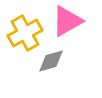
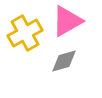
gray diamond: moved 13 px right
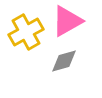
yellow cross: moved 1 px right, 1 px up
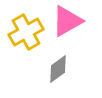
gray diamond: moved 6 px left, 8 px down; rotated 20 degrees counterclockwise
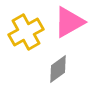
pink triangle: moved 2 px right, 1 px down
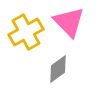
pink triangle: rotated 44 degrees counterclockwise
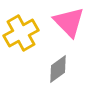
yellow cross: moved 5 px left, 1 px down
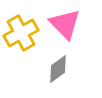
pink triangle: moved 4 px left, 2 px down
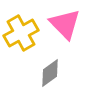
gray diamond: moved 8 px left, 4 px down
